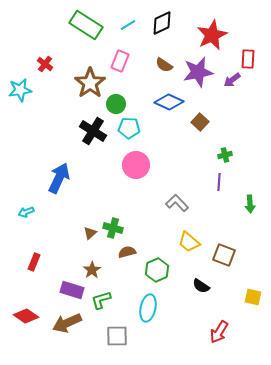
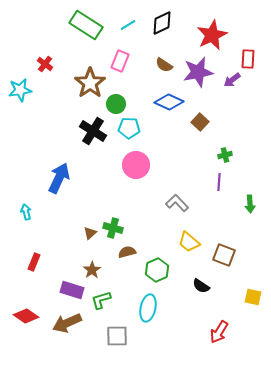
cyan arrow at (26, 212): rotated 98 degrees clockwise
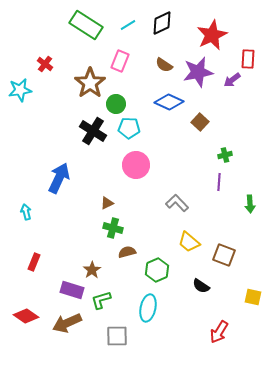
brown triangle at (90, 233): moved 17 px right, 30 px up; rotated 16 degrees clockwise
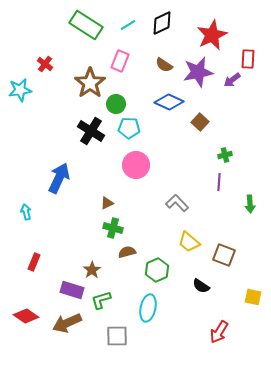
black cross at (93, 131): moved 2 px left
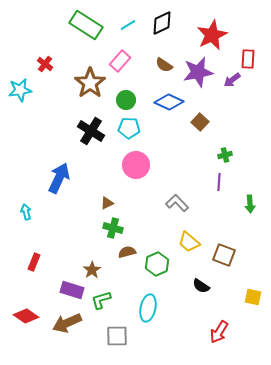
pink rectangle at (120, 61): rotated 20 degrees clockwise
green circle at (116, 104): moved 10 px right, 4 px up
green hexagon at (157, 270): moved 6 px up
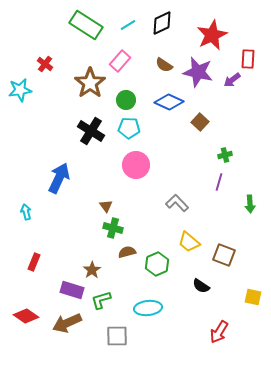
purple star at (198, 72): rotated 24 degrees clockwise
purple line at (219, 182): rotated 12 degrees clockwise
brown triangle at (107, 203): moved 1 px left, 3 px down; rotated 40 degrees counterclockwise
cyan ellipse at (148, 308): rotated 72 degrees clockwise
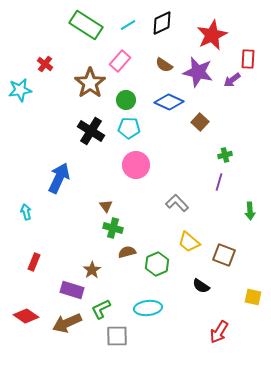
green arrow at (250, 204): moved 7 px down
green L-shape at (101, 300): moved 9 px down; rotated 10 degrees counterclockwise
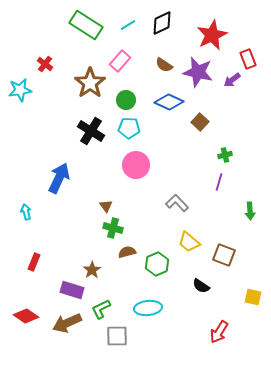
red rectangle at (248, 59): rotated 24 degrees counterclockwise
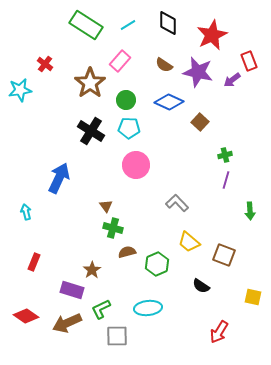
black diamond at (162, 23): moved 6 px right; rotated 65 degrees counterclockwise
red rectangle at (248, 59): moved 1 px right, 2 px down
purple line at (219, 182): moved 7 px right, 2 px up
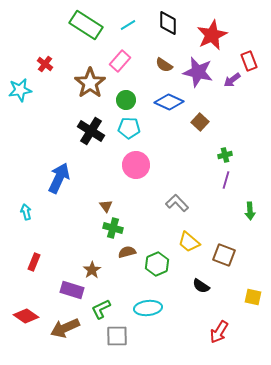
brown arrow at (67, 323): moved 2 px left, 5 px down
